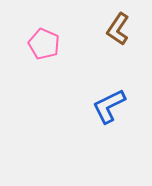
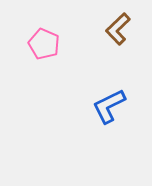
brown L-shape: rotated 12 degrees clockwise
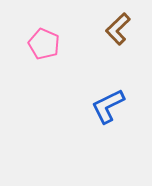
blue L-shape: moved 1 px left
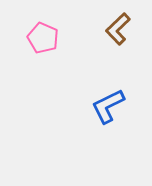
pink pentagon: moved 1 px left, 6 px up
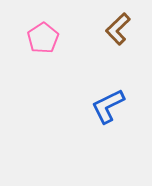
pink pentagon: rotated 16 degrees clockwise
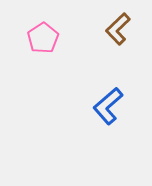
blue L-shape: rotated 15 degrees counterclockwise
